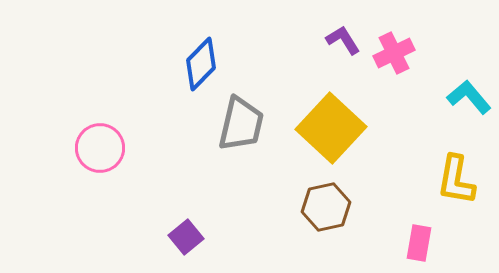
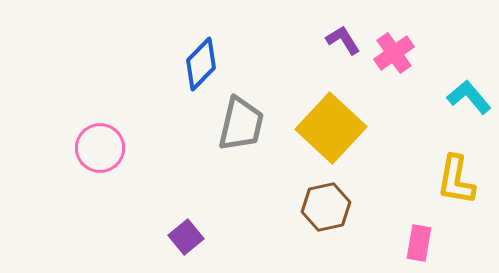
pink cross: rotated 9 degrees counterclockwise
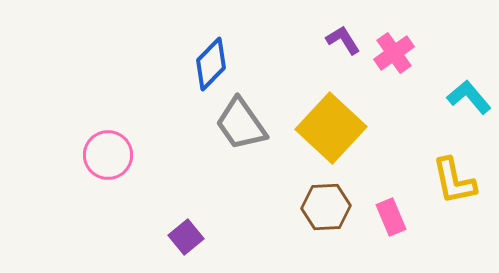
blue diamond: moved 10 px right
gray trapezoid: rotated 132 degrees clockwise
pink circle: moved 8 px right, 7 px down
yellow L-shape: moved 2 px left, 1 px down; rotated 22 degrees counterclockwise
brown hexagon: rotated 9 degrees clockwise
pink rectangle: moved 28 px left, 26 px up; rotated 33 degrees counterclockwise
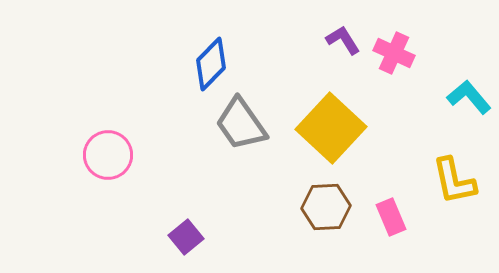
pink cross: rotated 30 degrees counterclockwise
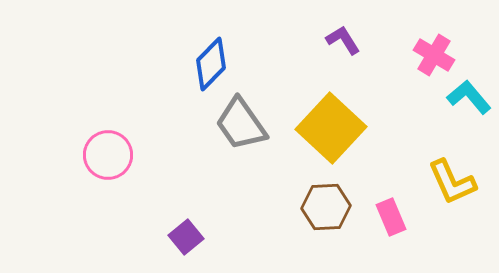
pink cross: moved 40 px right, 2 px down; rotated 6 degrees clockwise
yellow L-shape: moved 2 px left, 1 px down; rotated 12 degrees counterclockwise
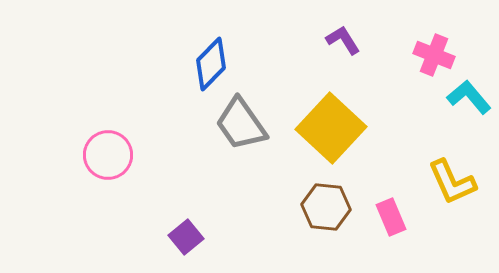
pink cross: rotated 9 degrees counterclockwise
brown hexagon: rotated 9 degrees clockwise
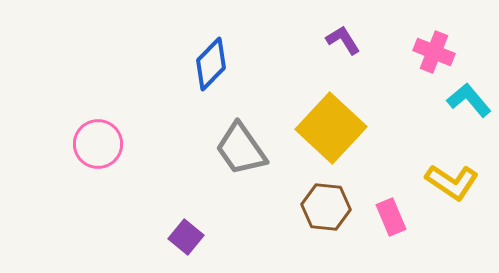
pink cross: moved 3 px up
cyan L-shape: moved 3 px down
gray trapezoid: moved 25 px down
pink circle: moved 10 px left, 11 px up
yellow L-shape: rotated 32 degrees counterclockwise
purple square: rotated 12 degrees counterclockwise
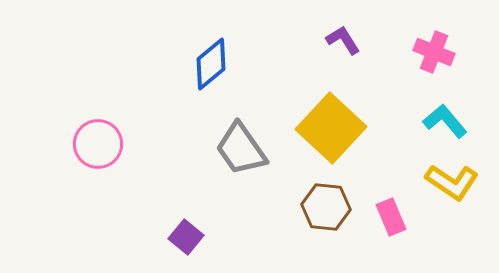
blue diamond: rotated 6 degrees clockwise
cyan L-shape: moved 24 px left, 21 px down
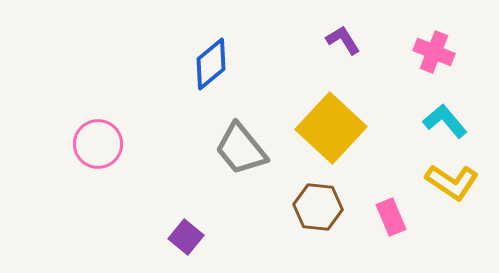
gray trapezoid: rotated 4 degrees counterclockwise
brown hexagon: moved 8 px left
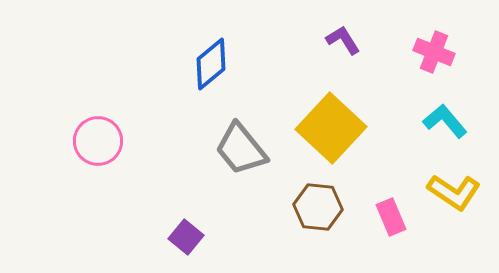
pink circle: moved 3 px up
yellow L-shape: moved 2 px right, 10 px down
